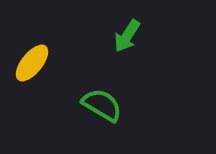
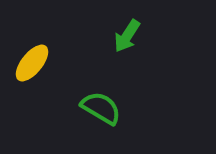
green semicircle: moved 1 px left, 3 px down
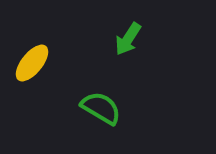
green arrow: moved 1 px right, 3 px down
